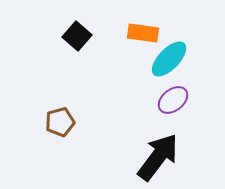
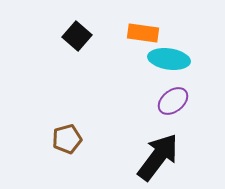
cyan ellipse: rotated 54 degrees clockwise
purple ellipse: moved 1 px down
brown pentagon: moved 7 px right, 17 px down
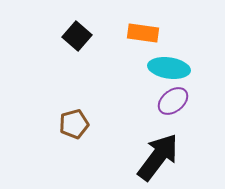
cyan ellipse: moved 9 px down
brown pentagon: moved 7 px right, 15 px up
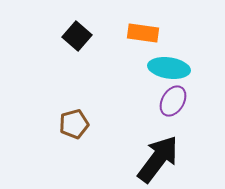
purple ellipse: rotated 20 degrees counterclockwise
black arrow: moved 2 px down
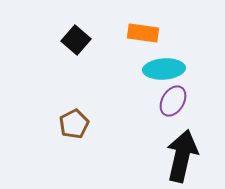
black square: moved 1 px left, 4 px down
cyan ellipse: moved 5 px left, 1 px down; rotated 12 degrees counterclockwise
brown pentagon: rotated 12 degrees counterclockwise
black arrow: moved 24 px right, 3 px up; rotated 24 degrees counterclockwise
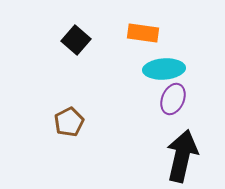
purple ellipse: moved 2 px up; rotated 8 degrees counterclockwise
brown pentagon: moved 5 px left, 2 px up
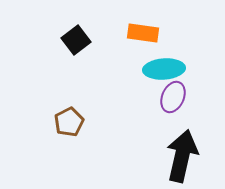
black square: rotated 12 degrees clockwise
purple ellipse: moved 2 px up
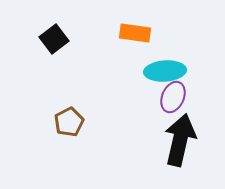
orange rectangle: moved 8 px left
black square: moved 22 px left, 1 px up
cyan ellipse: moved 1 px right, 2 px down
black arrow: moved 2 px left, 16 px up
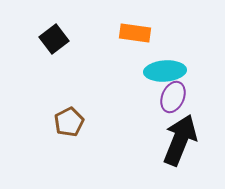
black arrow: rotated 9 degrees clockwise
